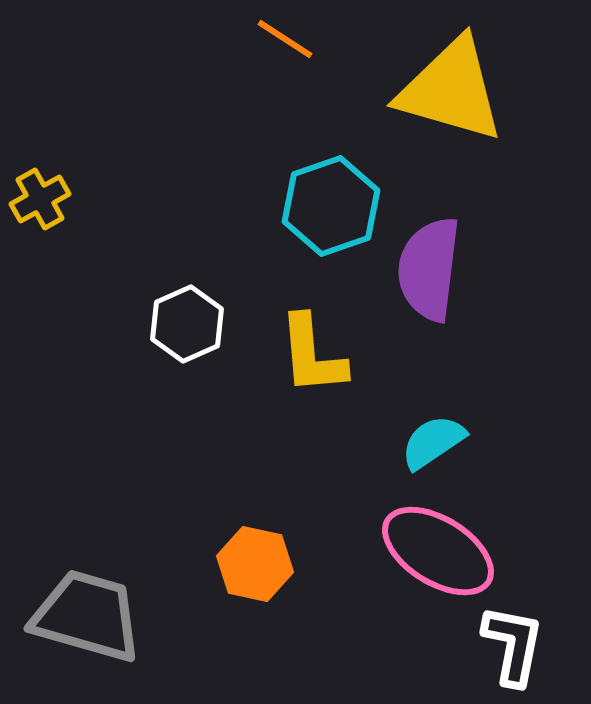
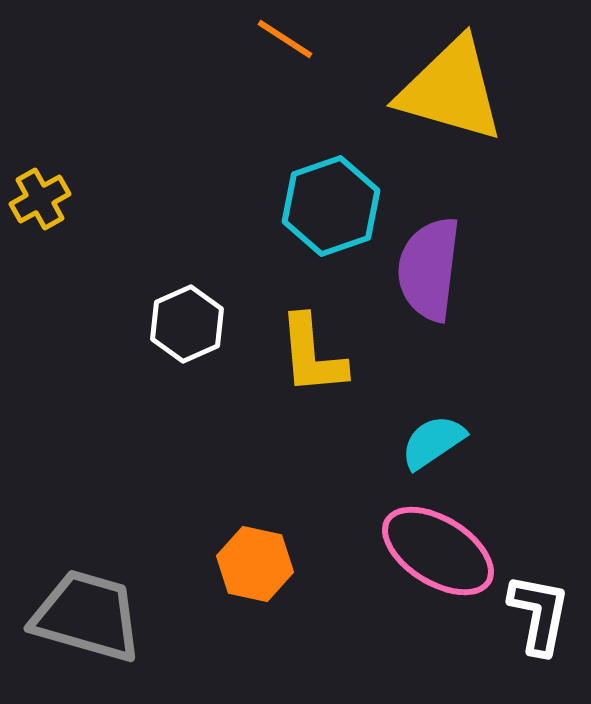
white L-shape: moved 26 px right, 31 px up
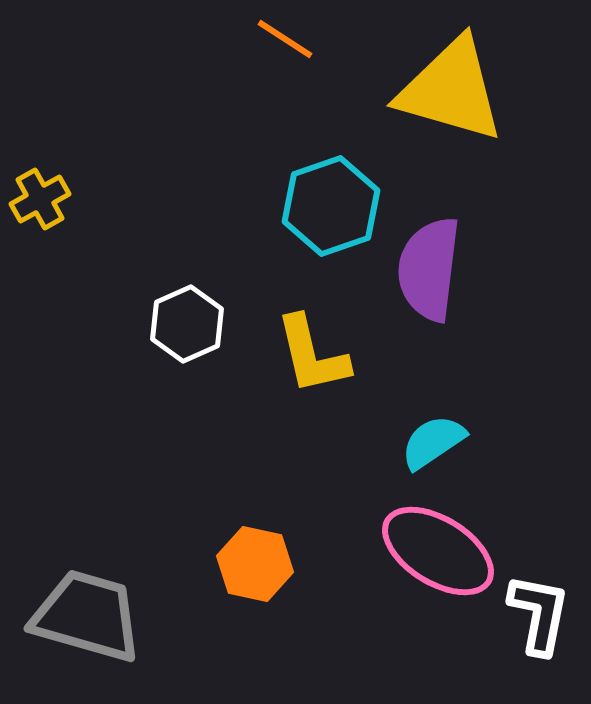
yellow L-shape: rotated 8 degrees counterclockwise
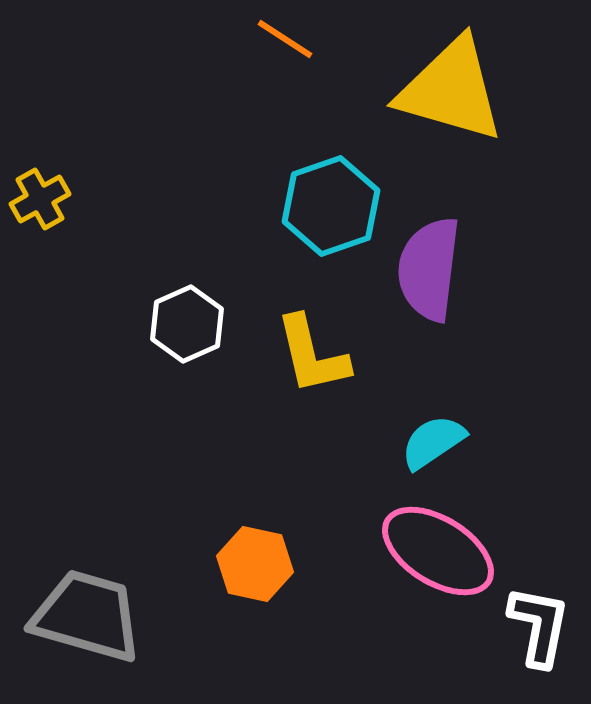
white L-shape: moved 12 px down
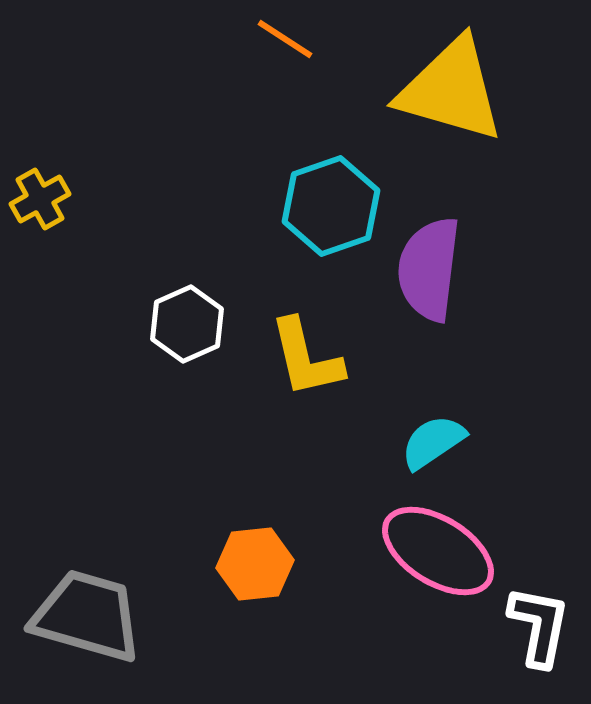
yellow L-shape: moved 6 px left, 3 px down
orange hexagon: rotated 18 degrees counterclockwise
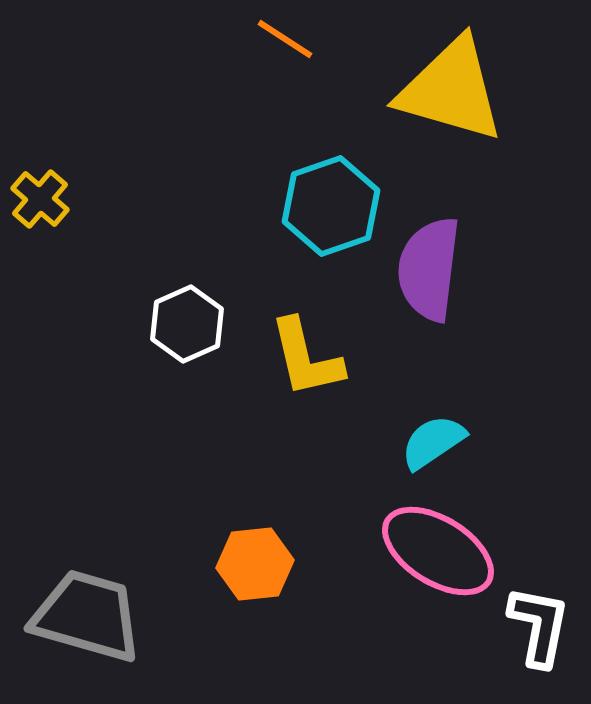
yellow cross: rotated 20 degrees counterclockwise
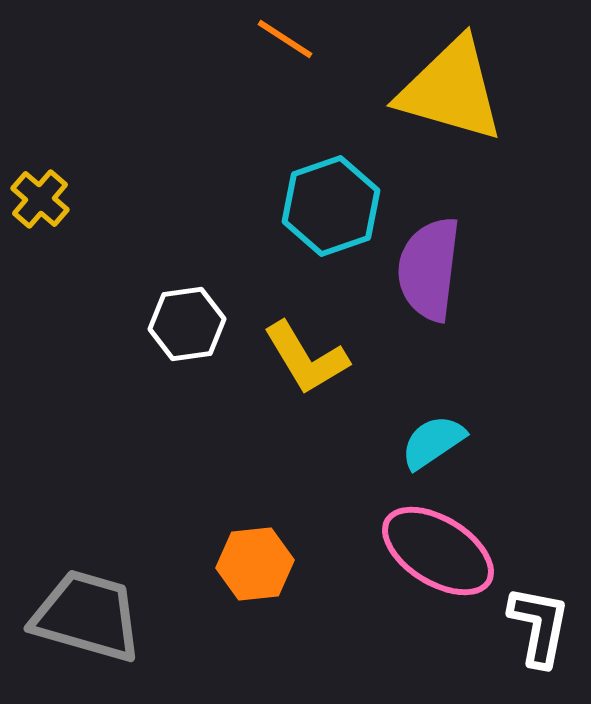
white hexagon: rotated 16 degrees clockwise
yellow L-shape: rotated 18 degrees counterclockwise
